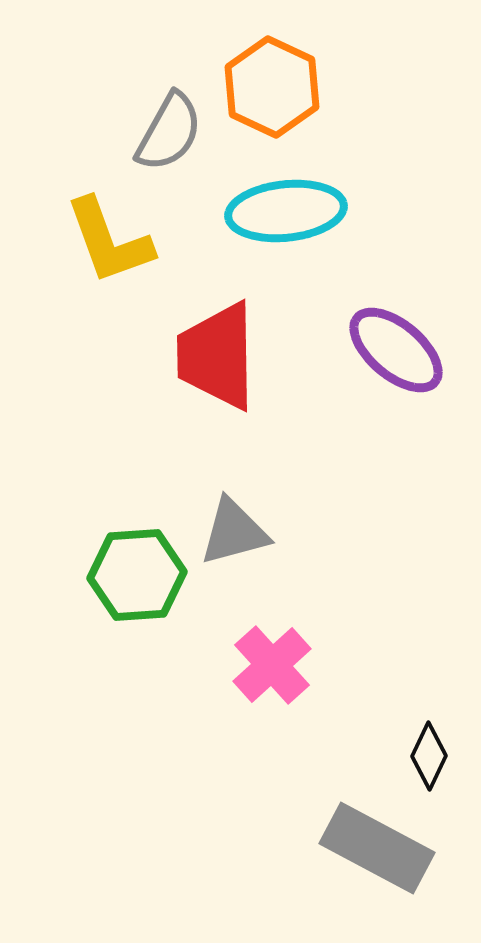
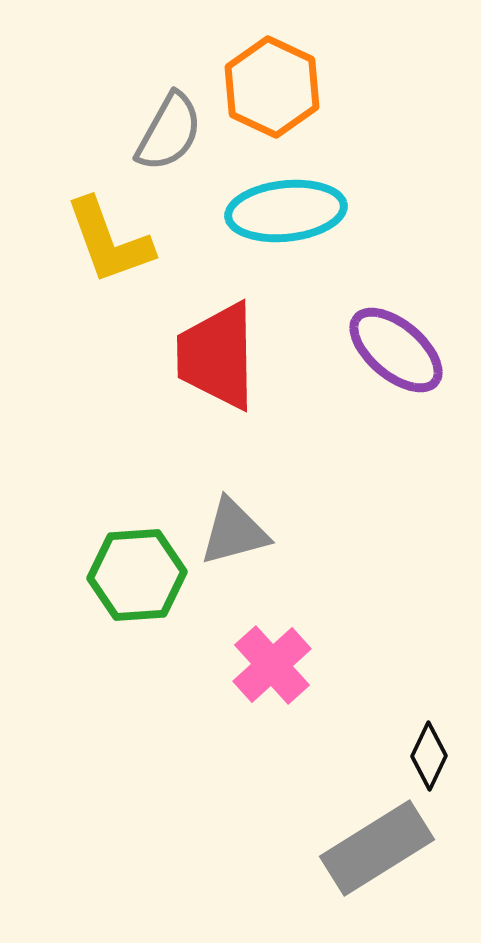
gray rectangle: rotated 60 degrees counterclockwise
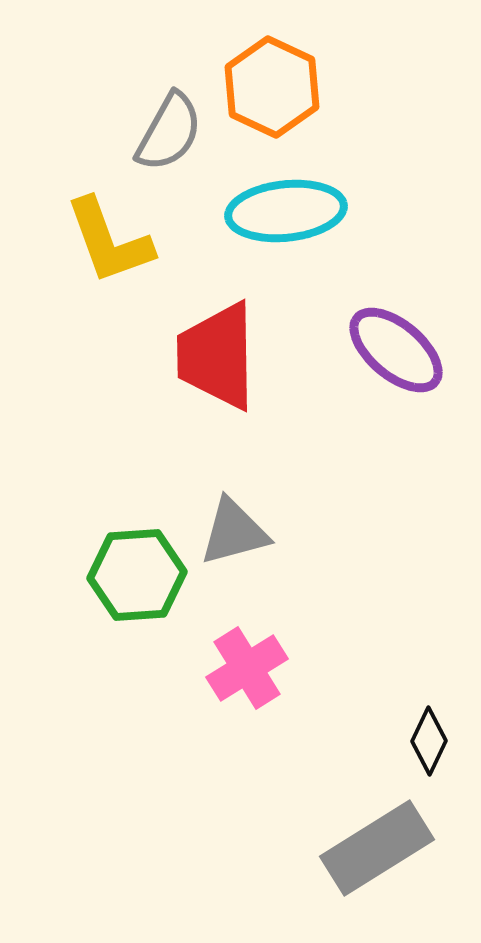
pink cross: moved 25 px left, 3 px down; rotated 10 degrees clockwise
black diamond: moved 15 px up
